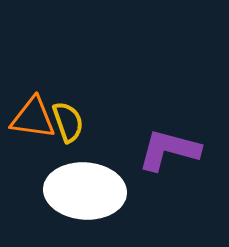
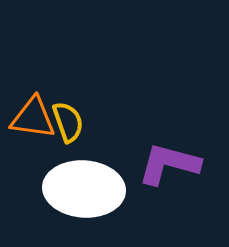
purple L-shape: moved 14 px down
white ellipse: moved 1 px left, 2 px up
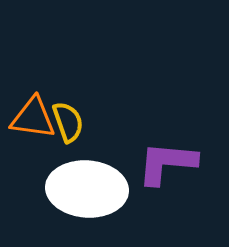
purple L-shape: moved 2 px left, 1 px up; rotated 10 degrees counterclockwise
white ellipse: moved 3 px right
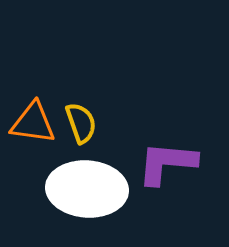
orange triangle: moved 5 px down
yellow semicircle: moved 13 px right, 1 px down
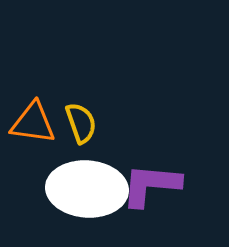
purple L-shape: moved 16 px left, 22 px down
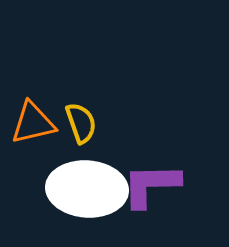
orange triangle: rotated 21 degrees counterclockwise
purple L-shape: rotated 6 degrees counterclockwise
